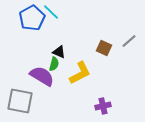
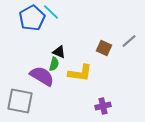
yellow L-shape: rotated 35 degrees clockwise
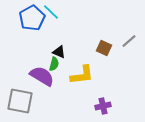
yellow L-shape: moved 2 px right, 2 px down; rotated 15 degrees counterclockwise
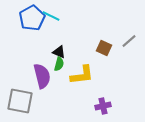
cyan line: moved 4 px down; rotated 18 degrees counterclockwise
green semicircle: moved 5 px right
purple semicircle: rotated 45 degrees clockwise
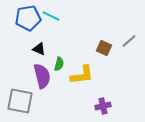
blue pentagon: moved 4 px left; rotated 20 degrees clockwise
black triangle: moved 20 px left, 3 px up
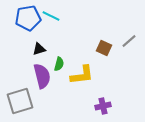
black triangle: rotated 40 degrees counterclockwise
gray square: rotated 28 degrees counterclockwise
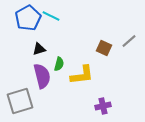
blue pentagon: rotated 20 degrees counterclockwise
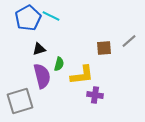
brown square: rotated 28 degrees counterclockwise
purple cross: moved 8 px left, 11 px up; rotated 21 degrees clockwise
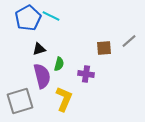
yellow L-shape: moved 18 px left, 24 px down; rotated 60 degrees counterclockwise
purple cross: moved 9 px left, 21 px up
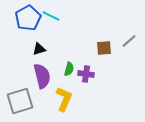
green semicircle: moved 10 px right, 5 px down
